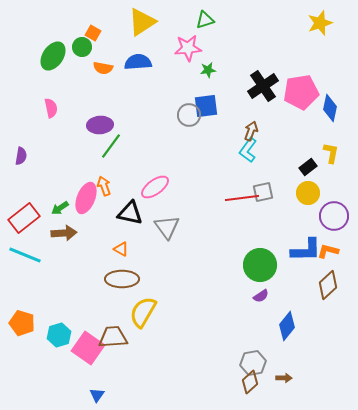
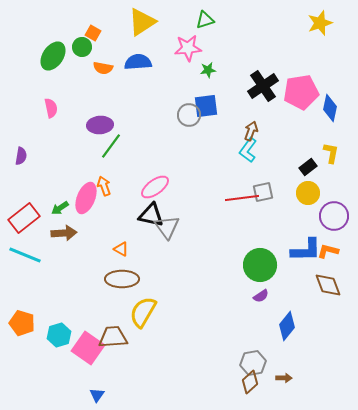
black triangle at (130, 213): moved 21 px right, 2 px down
brown diamond at (328, 285): rotated 68 degrees counterclockwise
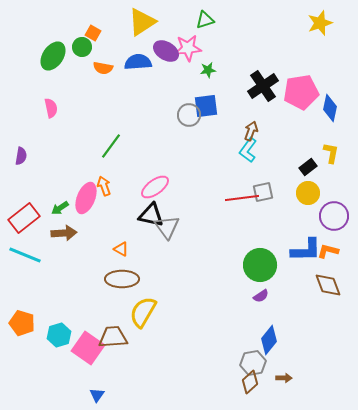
purple ellipse at (100, 125): moved 66 px right, 74 px up; rotated 35 degrees clockwise
blue diamond at (287, 326): moved 18 px left, 14 px down
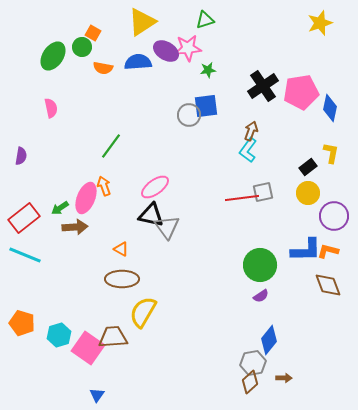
brown arrow at (64, 233): moved 11 px right, 6 px up
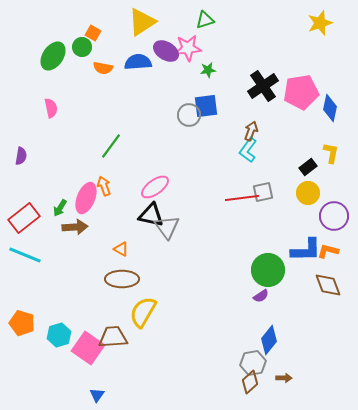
green arrow at (60, 208): rotated 24 degrees counterclockwise
green circle at (260, 265): moved 8 px right, 5 px down
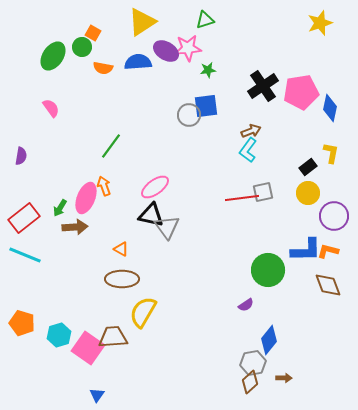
pink semicircle at (51, 108): rotated 24 degrees counterclockwise
brown arrow at (251, 131): rotated 48 degrees clockwise
purple semicircle at (261, 296): moved 15 px left, 9 px down
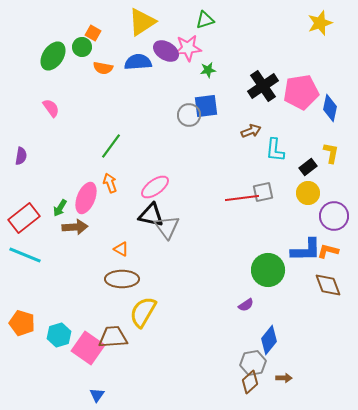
cyan L-shape at (248, 150): moved 27 px right; rotated 30 degrees counterclockwise
orange arrow at (104, 186): moved 6 px right, 3 px up
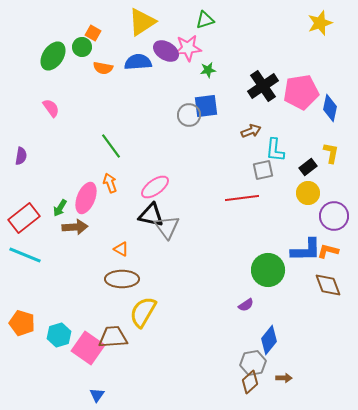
green line at (111, 146): rotated 72 degrees counterclockwise
gray square at (263, 192): moved 22 px up
